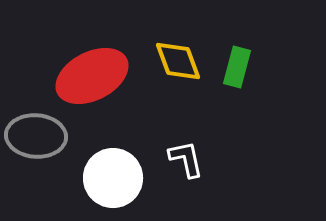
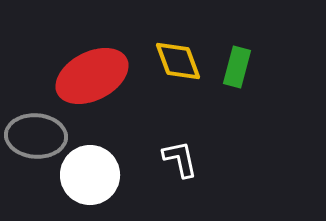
white L-shape: moved 6 px left
white circle: moved 23 px left, 3 px up
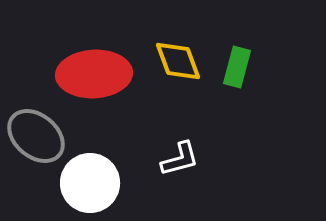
red ellipse: moved 2 px right, 2 px up; rotated 24 degrees clockwise
gray ellipse: rotated 36 degrees clockwise
white L-shape: rotated 87 degrees clockwise
white circle: moved 8 px down
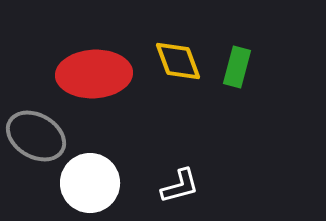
gray ellipse: rotated 10 degrees counterclockwise
white L-shape: moved 27 px down
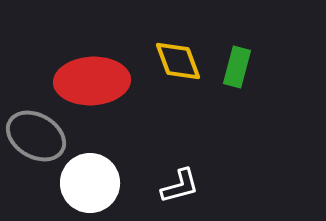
red ellipse: moved 2 px left, 7 px down
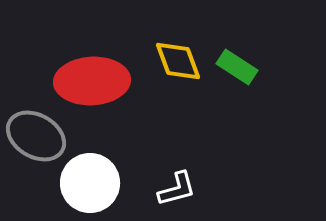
green rectangle: rotated 72 degrees counterclockwise
white L-shape: moved 3 px left, 3 px down
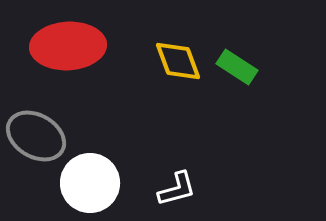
red ellipse: moved 24 px left, 35 px up
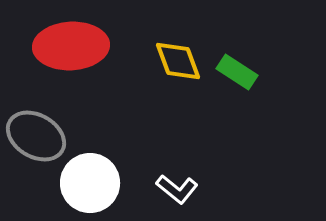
red ellipse: moved 3 px right
green rectangle: moved 5 px down
white L-shape: rotated 54 degrees clockwise
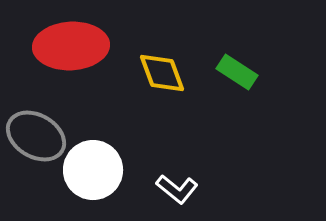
yellow diamond: moved 16 px left, 12 px down
white circle: moved 3 px right, 13 px up
